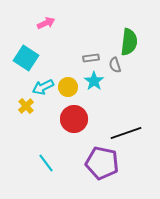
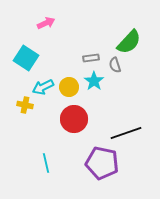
green semicircle: rotated 36 degrees clockwise
yellow circle: moved 1 px right
yellow cross: moved 1 px left, 1 px up; rotated 35 degrees counterclockwise
cyan line: rotated 24 degrees clockwise
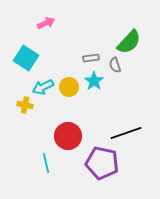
red circle: moved 6 px left, 17 px down
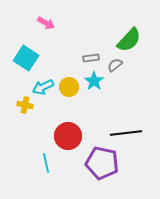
pink arrow: rotated 54 degrees clockwise
green semicircle: moved 2 px up
gray semicircle: rotated 70 degrees clockwise
black line: rotated 12 degrees clockwise
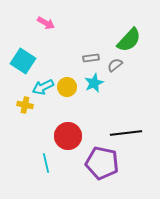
cyan square: moved 3 px left, 3 px down
cyan star: moved 2 px down; rotated 12 degrees clockwise
yellow circle: moved 2 px left
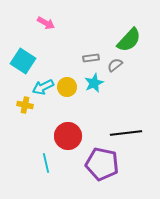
purple pentagon: moved 1 px down
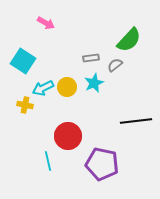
cyan arrow: moved 1 px down
black line: moved 10 px right, 12 px up
cyan line: moved 2 px right, 2 px up
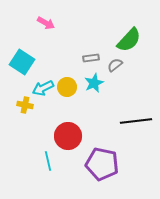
cyan square: moved 1 px left, 1 px down
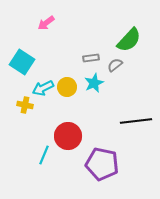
pink arrow: rotated 114 degrees clockwise
cyan line: moved 4 px left, 6 px up; rotated 36 degrees clockwise
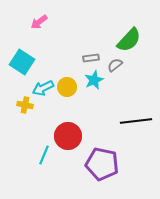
pink arrow: moved 7 px left, 1 px up
cyan star: moved 3 px up
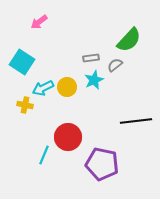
red circle: moved 1 px down
